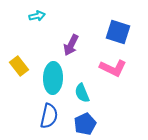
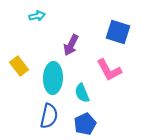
pink L-shape: moved 4 px left, 2 px down; rotated 36 degrees clockwise
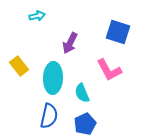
purple arrow: moved 1 px left, 2 px up
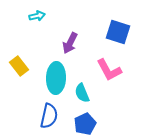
cyan ellipse: moved 3 px right
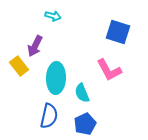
cyan arrow: moved 16 px right; rotated 28 degrees clockwise
purple arrow: moved 35 px left, 3 px down
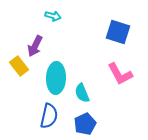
pink L-shape: moved 11 px right, 4 px down
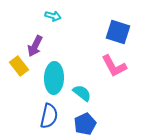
pink L-shape: moved 6 px left, 8 px up
cyan ellipse: moved 2 px left
cyan semicircle: rotated 150 degrees clockwise
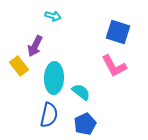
cyan semicircle: moved 1 px left, 1 px up
blue semicircle: moved 1 px up
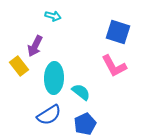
blue semicircle: rotated 45 degrees clockwise
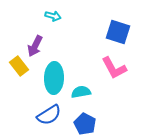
pink L-shape: moved 2 px down
cyan semicircle: rotated 48 degrees counterclockwise
blue pentagon: rotated 20 degrees counterclockwise
